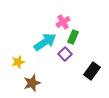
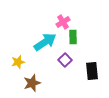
green rectangle: rotated 24 degrees counterclockwise
purple square: moved 6 px down
black rectangle: rotated 42 degrees counterclockwise
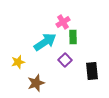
brown star: moved 4 px right
